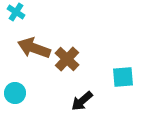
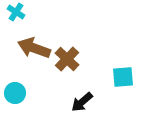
black arrow: moved 1 px down
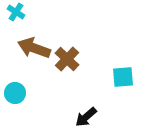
black arrow: moved 4 px right, 15 px down
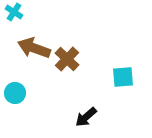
cyan cross: moved 2 px left
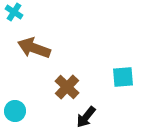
brown cross: moved 28 px down
cyan circle: moved 18 px down
black arrow: rotated 10 degrees counterclockwise
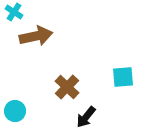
brown arrow: moved 2 px right, 12 px up; rotated 148 degrees clockwise
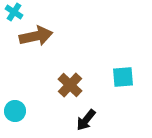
brown cross: moved 3 px right, 2 px up
black arrow: moved 3 px down
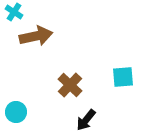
cyan circle: moved 1 px right, 1 px down
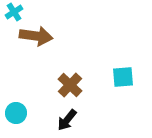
cyan cross: rotated 24 degrees clockwise
brown arrow: rotated 20 degrees clockwise
cyan circle: moved 1 px down
black arrow: moved 19 px left
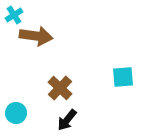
cyan cross: moved 3 px down
brown cross: moved 10 px left, 3 px down
